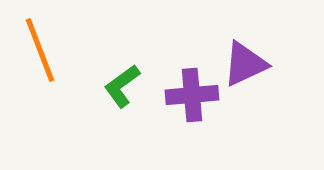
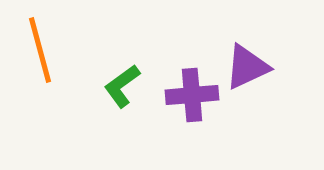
orange line: rotated 6 degrees clockwise
purple triangle: moved 2 px right, 3 px down
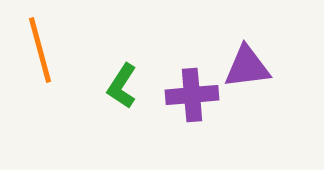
purple triangle: rotated 18 degrees clockwise
green L-shape: rotated 21 degrees counterclockwise
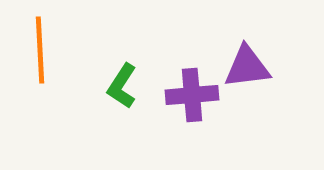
orange line: rotated 12 degrees clockwise
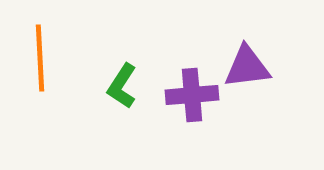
orange line: moved 8 px down
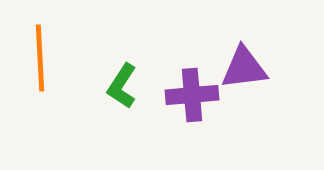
purple triangle: moved 3 px left, 1 px down
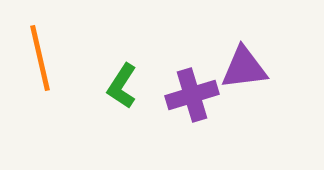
orange line: rotated 10 degrees counterclockwise
purple cross: rotated 12 degrees counterclockwise
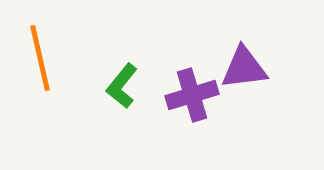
green L-shape: rotated 6 degrees clockwise
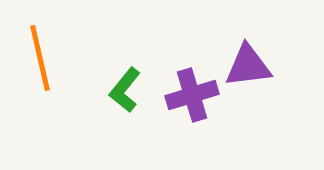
purple triangle: moved 4 px right, 2 px up
green L-shape: moved 3 px right, 4 px down
